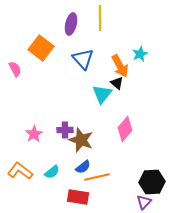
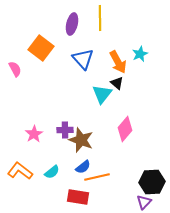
purple ellipse: moved 1 px right
orange arrow: moved 2 px left, 4 px up
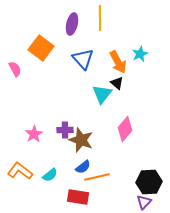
cyan semicircle: moved 2 px left, 3 px down
black hexagon: moved 3 px left
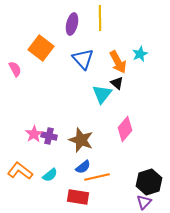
purple cross: moved 16 px left, 6 px down; rotated 14 degrees clockwise
black hexagon: rotated 15 degrees counterclockwise
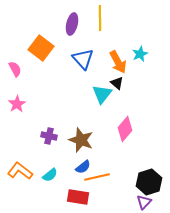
pink star: moved 17 px left, 30 px up
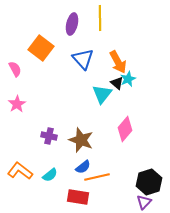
cyan star: moved 12 px left, 25 px down
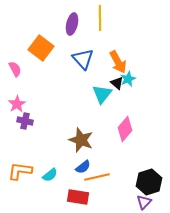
purple cross: moved 24 px left, 15 px up
orange L-shape: rotated 30 degrees counterclockwise
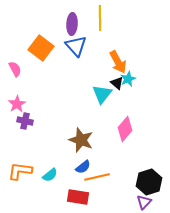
purple ellipse: rotated 10 degrees counterclockwise
blue triangle: moved 7 px left, 13 px up
